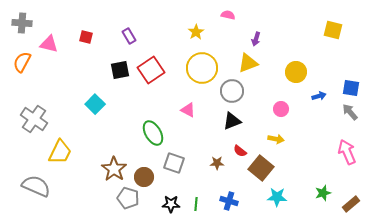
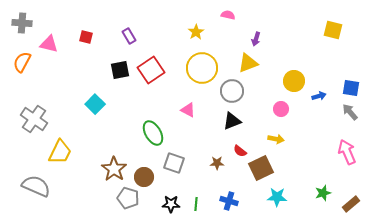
yellow circle at (296, 72): moved 2 px left, 9 px down
brown square at (261, 168): rotated 25 degrees clockwise
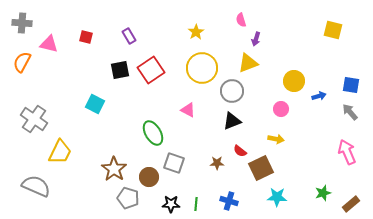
pink semicircle at (228, 15): moved 13 px right, 5 px down; rotated 120 degrees counterclockwise
blue square at (351, 88): moved 3 px up
cyan square at (95, 104): rotated 18 degrees counterclockwise
brown circle at (144, 177): moved 5 px right
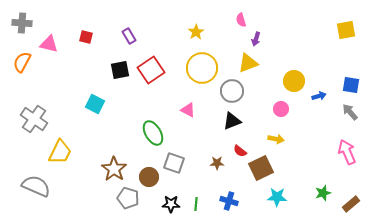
yellow square at (333, 30): moved 13 px right; rotated 24 degrees counterclockwise
